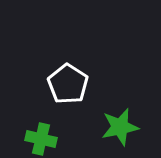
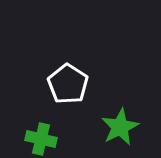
green star: rotated 15 degrees counterclockwise
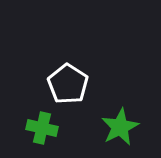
green cross: moved 1 px right, 11 px up
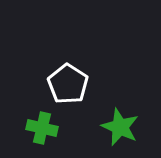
green star: rotated 21 degrees counterclockwise
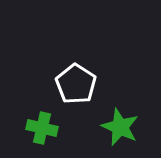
white pentagon: moved 8 px right
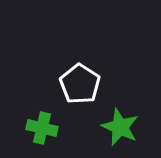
white pentagon: moved 4 px right
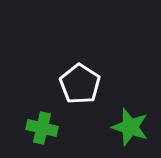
green star: moved 10 px right; rotated 6 degrees counterclockwise
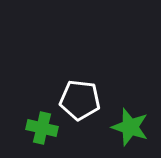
white pentagon: moved 16 px down; rotated 27 degrees counterclockwise
